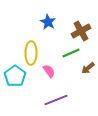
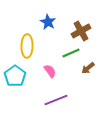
yellow ellipse: moved 4 px left, 7 px up
pink semicircle: moved 1 px right
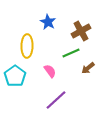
purple line: rotated 20 degrees counterclockwise
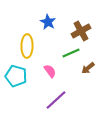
cyan pentagon: moved 1 px right; rotated 20 degrees counterclockwise
